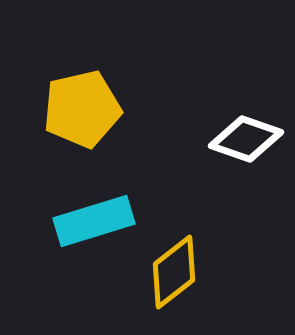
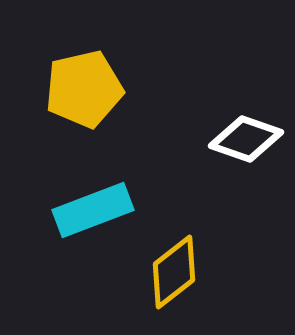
yellow pentagon: moved 2 px right, 20 px up
cyan rectangle: moved 1 px left, 11 px up; rotated 4 degrees counterclockwise
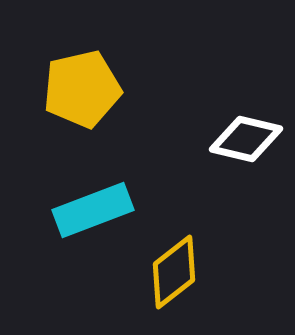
yellow pentagon: moved 2 px left
white diamond: rotated 6 degrees counterclockwise
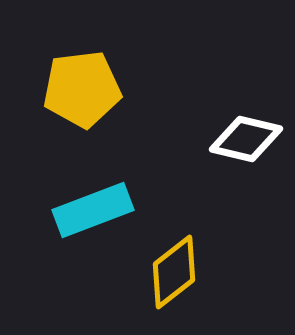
yellow pentagon: rotated 6 degrees clockwise
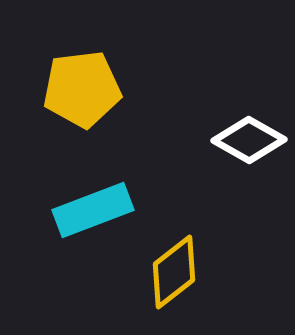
white diamond: moved 3 px right, 1 px down; rotated 16 degrees clockwise
